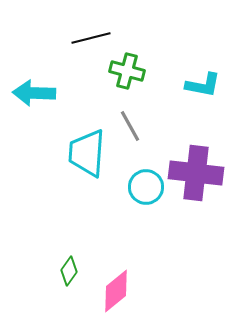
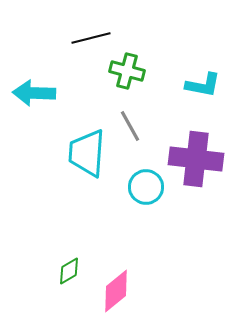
purple cross: moved 14 px up
green diamond: rotated 24 degrees clockwise
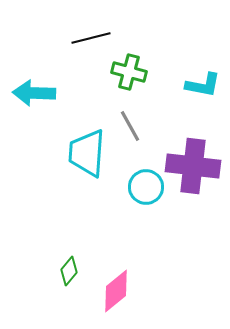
green cross: moved 2 px right, 1 px down
purple cross: moved 3 px left, 7 px down
green diamond: rotated 20 degrees counterclockwise
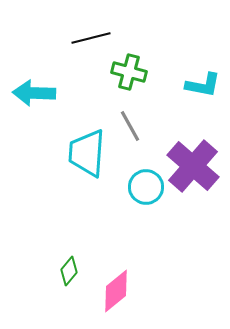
purple cross: rotated 34 degrees clockwise
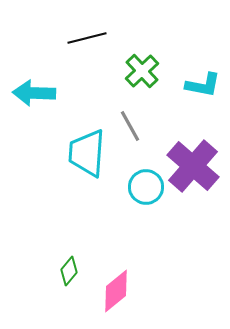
black line: moved 4 px left
green cross: moved 13 px right, 1 px up; rotated 32 degrees clockwise
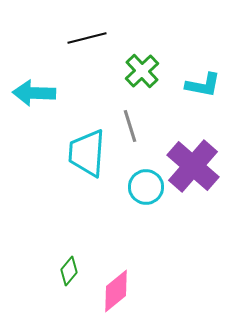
gray line: rotated 12 degrees clockwise
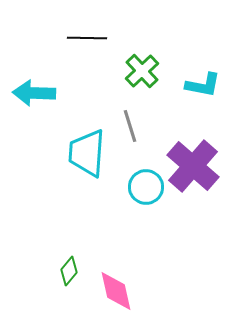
black line: rotated 15 degrees clockwise
pink diamond: rotated 63 degrees counterclockwise
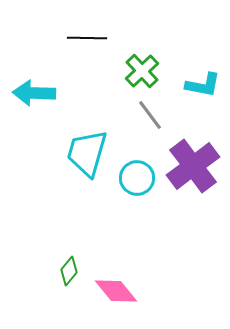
gray line: moved 20 px right, 11 px up; rotated 20 degrees counterclockwise
cyan trapezoid: rotated 12 degrees clockwise
purple cross: rotated 12 degrees clockwise
cyan circle: moved 9 px left, 9 px up
pink diamond: rotated 27 degrees counterclockwise
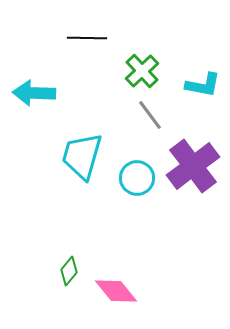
cyan trapezoid: moved 5 px left, 3 px down
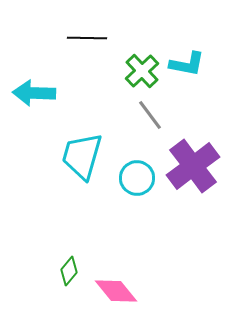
cyan L-shape: moved 16 px left, 21 px up
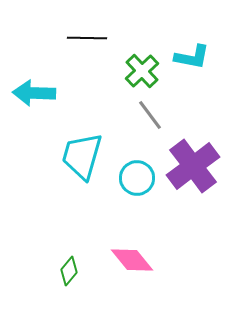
cyan L-shape: moved 5 px right, 7 px up
pink diamond: moved 16 px right, 31 px up
